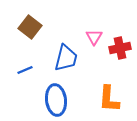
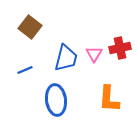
pink triangle: moved 17 px down
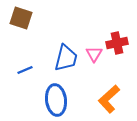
brown square: moved 9 px left, 9 px up; rotated 20 degrees counterclockwise
red cross: moved 3 px left, 5 px up
orange L-shape: rotated 44 degrees clockwise
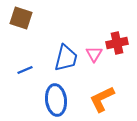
orange L-shape: moved 7 px left; rotated 16 degrees clockwise
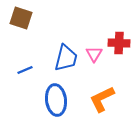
red cross: moved 2 px right; rotated 15 degrees clockwise
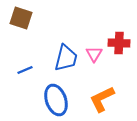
blue ellipse: rotated 12 degrees counterclockwise
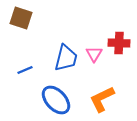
blue ellipse: rotated 24 degrees counterclockwise
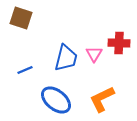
blue ellipse: rotated 8 degrees counterclockwise
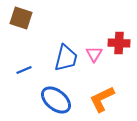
blue line: moved 1 px left
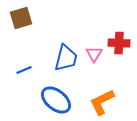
brown square: rotated 35 degrees counterclockwise
orange L-shape: moved 3 px down
